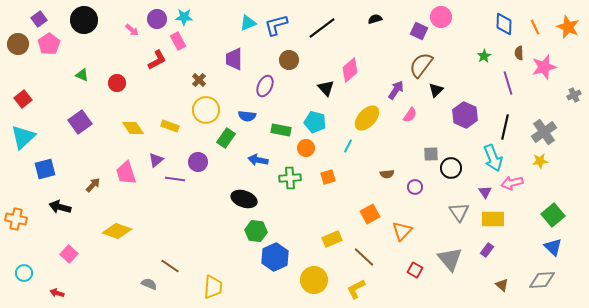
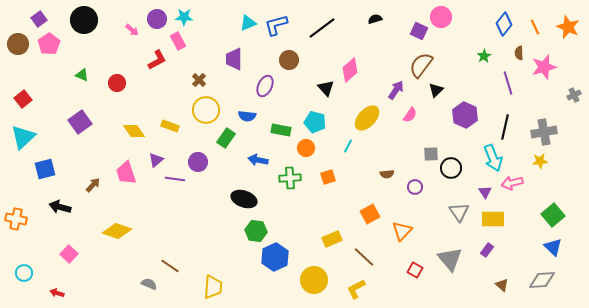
blue diamond at (504, 24): rotated 35 degrees clockwise
yellow diamond at (133, 128): moved 1 px right, 3 px down
gray cross at (544, 132): rotated 25 degrees clockwise
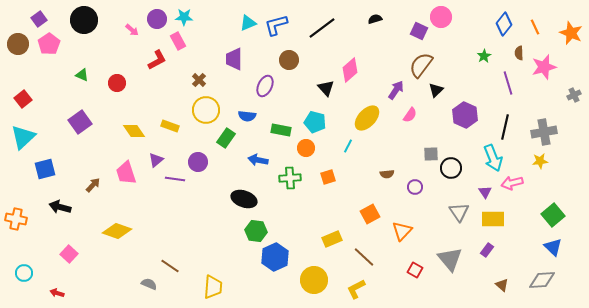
orange star at (568, 27): moved 3 px right, 6 px down
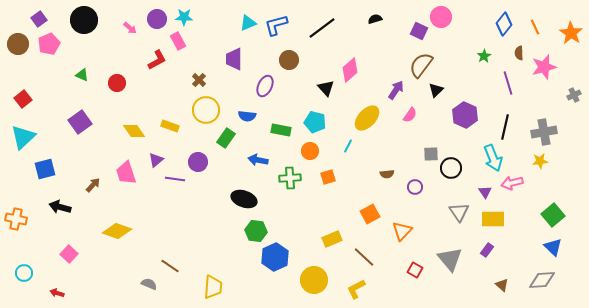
pink arrow at (132, 30): moved 2 px left, 2 px up
orange star at (571, 33): rotated 10 degrees clockwise
pink pentagon at (49, 44): rotated 10 degrees clockwise
orange circle at (306, 148): moved 4 px right, 3 px down
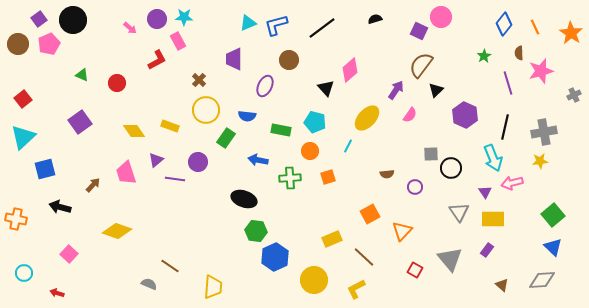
black circle at (84, 20): moved 11 px left
pink star at (544, 67): moved 3 px left, 4 px down
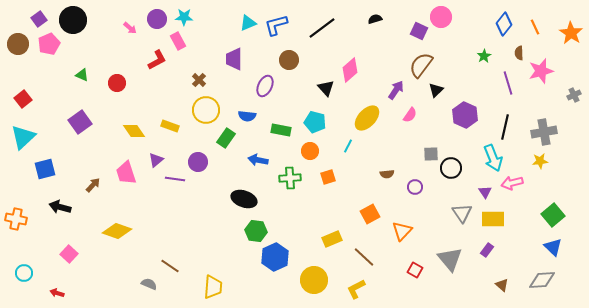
gray triangle at (459, 212): moved 3 px right, 1 px down
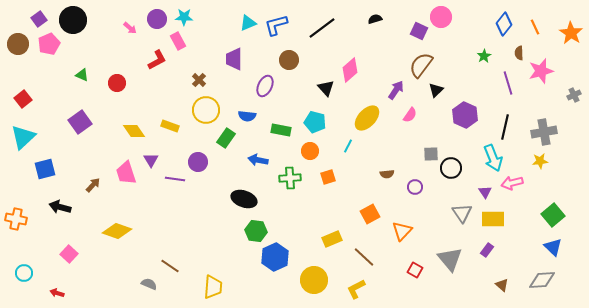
purple triangle at (156, 160): moved 5 px left; rotated 21 degrees counterclockwise
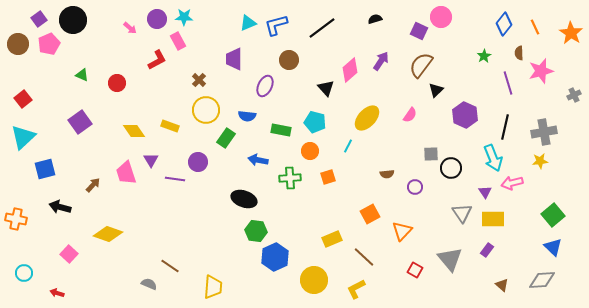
purple arrow at (396, 90): moved 15 px left, 29 px up
yellow diamond at (117, 231): moved 9 px left, 3 px down
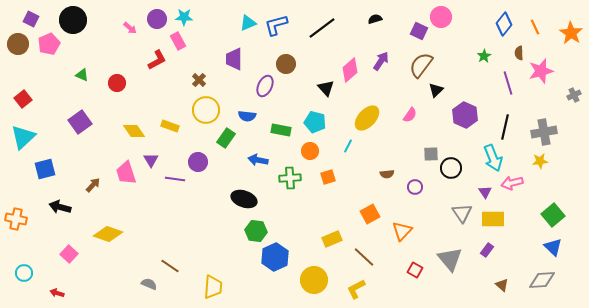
purple square at (39, 19): moved 8 px left; rotated 28 degrees counterclockwise
brown circle at (289, 60): moved 3 px left, 4 px down
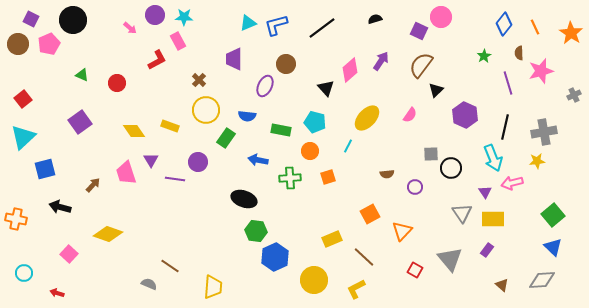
purple circle at (157, 19): moved 2 px left, 4 px up
yellow star at (540, 161): moved 3 px left
